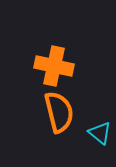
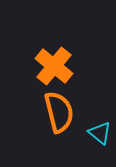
orange cross: rotated 27 degrees clockwise
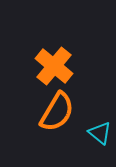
orange semicircle: moved 2 px left; rotated 45 degrees clockwise
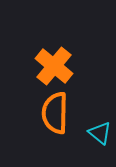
orange semicircle: moved 2 px left, 1 px down; rotated 150 degrees clockwise
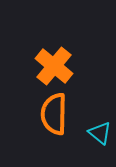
orange semicircle: moved 1 px left, 1 px down
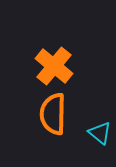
orange semicircle: moved 1 px left
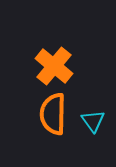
cyan triangle: moved 7 px left, 12 px up; rotated 15 degrees clockwise
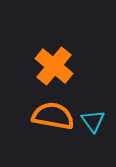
orange semicircle: moved 2 px down; rotated 99 degrees clockwise
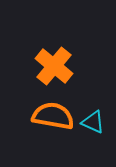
cyan triangle: moved 1 px down; rotated 30 degrees counterclockwise
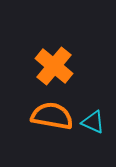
orange semicircle: moved 1 px left
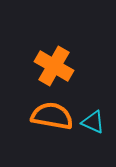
orange cross: rotated 9 degrees counterclockwise
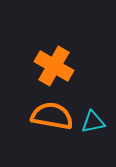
cyan triangle: rotated 35 degrees counterclockwise
